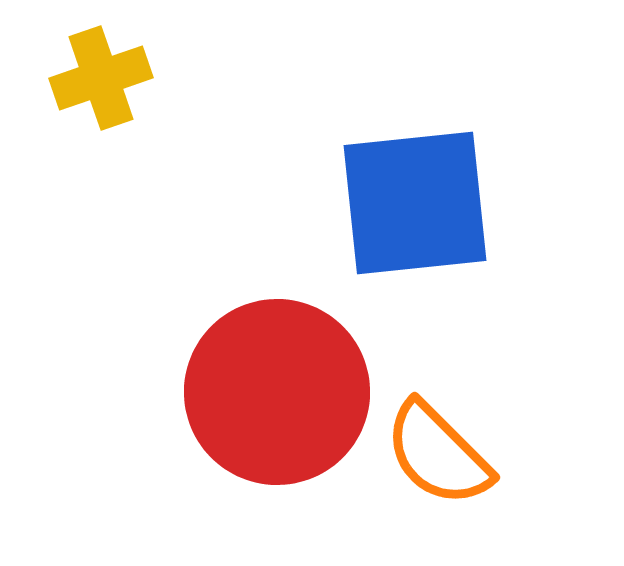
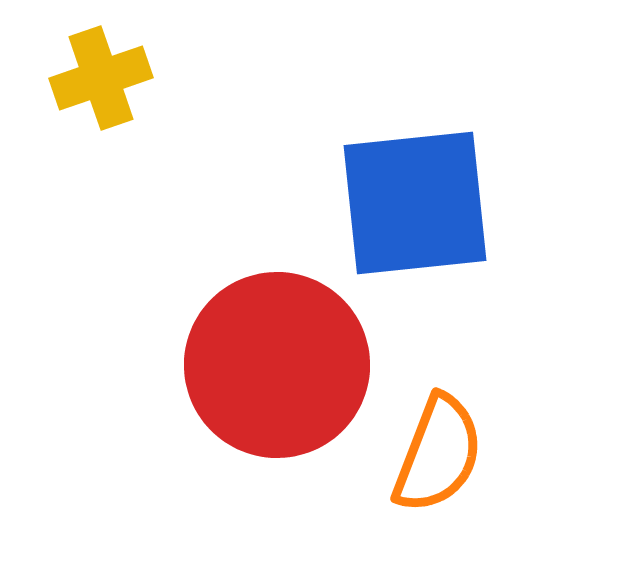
red circle: moved 27 px up
orange semicircle: rotated 114 degrees counterclockwise
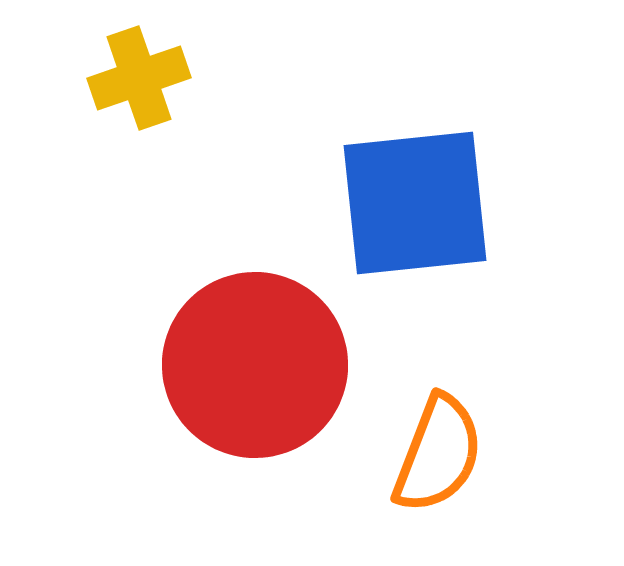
yellow cross: moved 38 px right
red circle: moved 22 px left
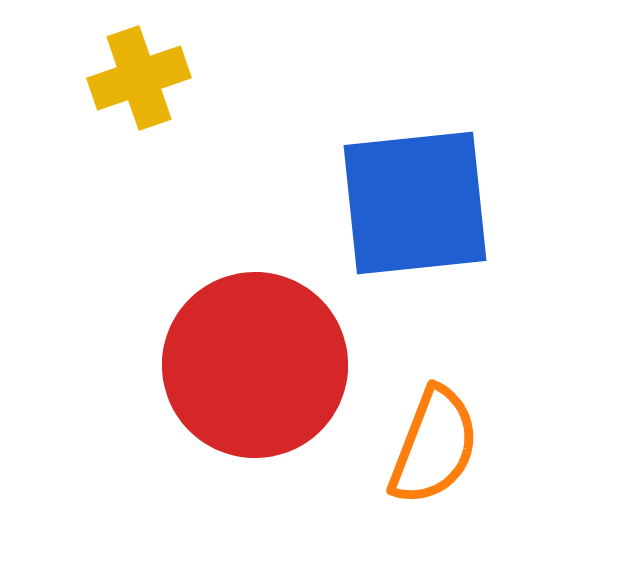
orange semicircle: moved 4 px left, 8 px up
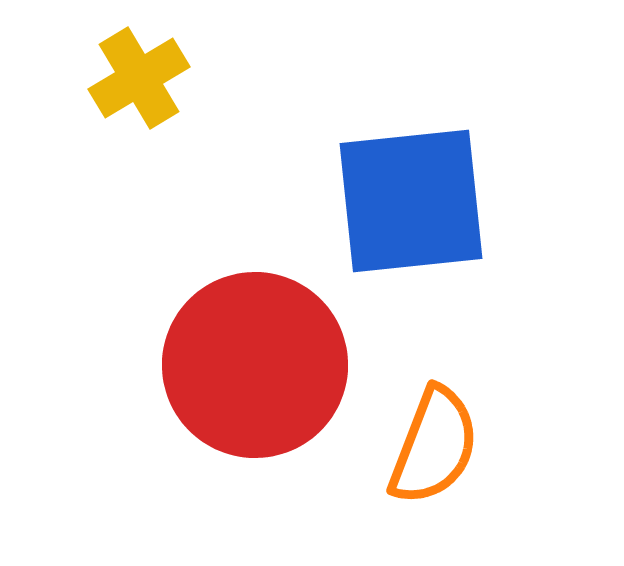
yellow cross: rotated 12 degrees counterclockwise
blue square: moved 4 px left, 2 px up
